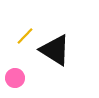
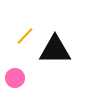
black triangle: rotated 32 degrees counterclockwise
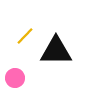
black triangle: moved 1 px right, 1 px down
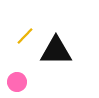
pink circle: moved 2 px right, 4 px down
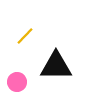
black triangle: moved 15 px down
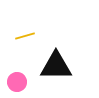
yellow line: rotated 30 degrees clockwise
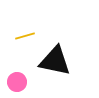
black triangle: moved 1 px left, 5 px up; rotated 12 degrees clockwise
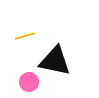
pink circle: moved 12 px right
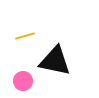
pink circle: moved 6 px left, 1 px up
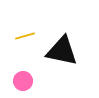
black triangle: moved 7 px right, 10 px up
